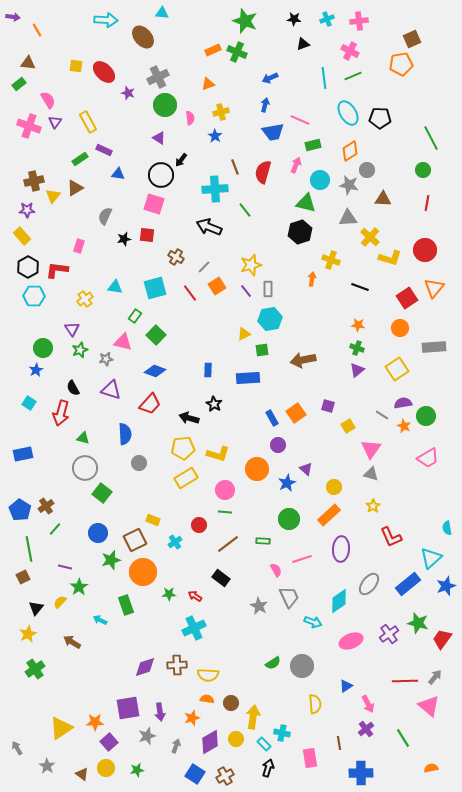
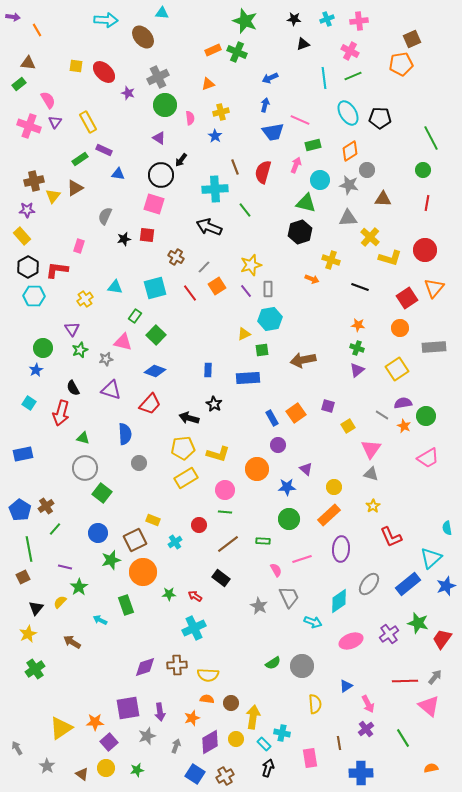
orange arrow at (312, 279): rotated 104 degrees clockwise
blue star at (287, 483): moved 4 px down; rotated 24 degrees clockwise
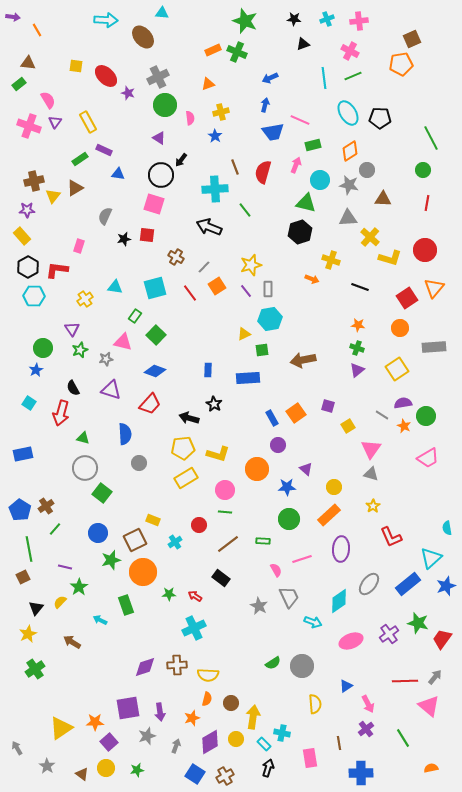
red ellipse at (104, 72): moved 2 px right, 4 px down
orange semicircle at (207, 699): rotated 96 degrees clockwise
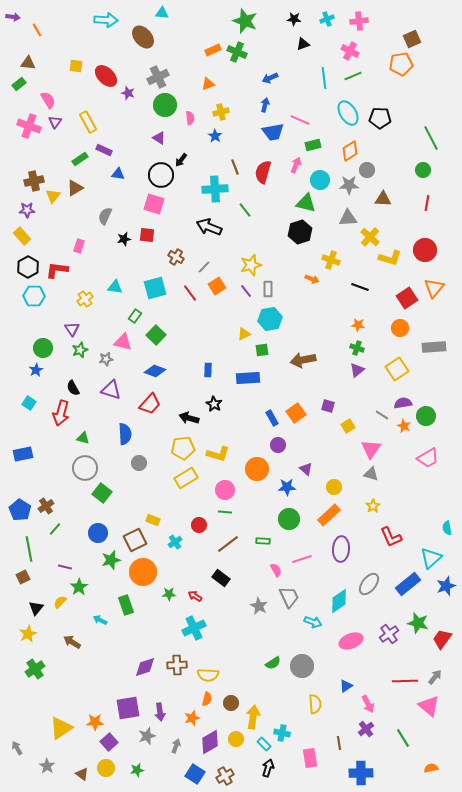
gray star at (349, 185): rotated 12 degrees counterclockwise
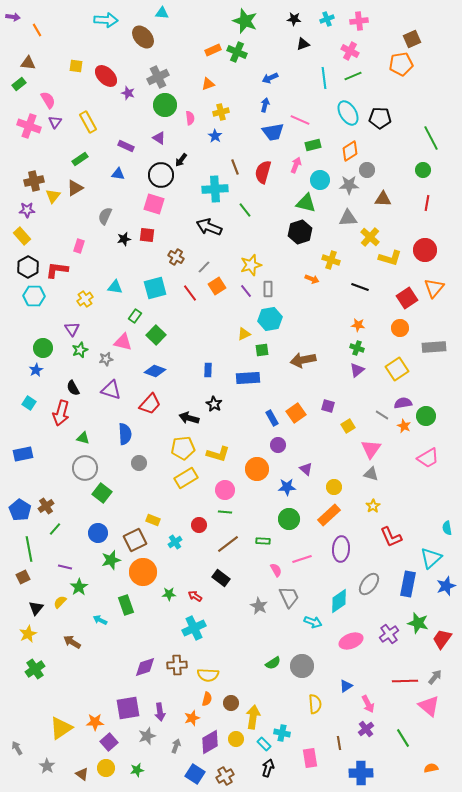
purple rectangle at (104, 150): moved 22 px right, 4 px up
blue rectangle at (408, 584): rotated 40 degrees counterclockwise
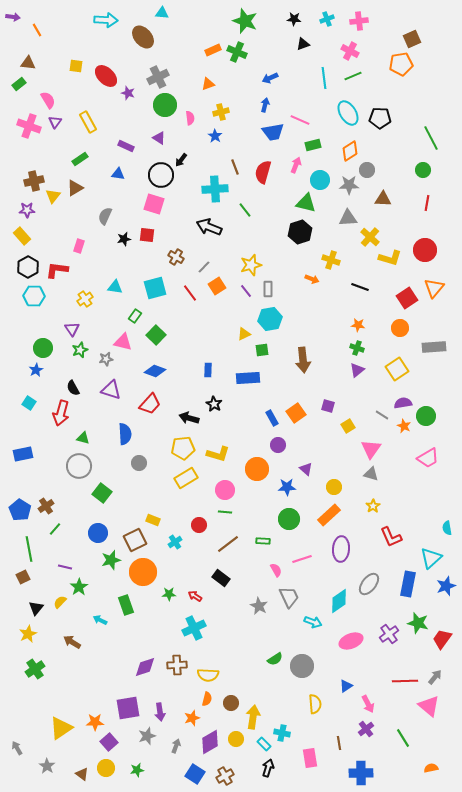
brown arrow at (303, 360): rotated 85 degrees counterclockwise
gray circle at (85, 468): moved 6 px left, 2 px up
green semicircle at (273, 663): moved 2 px right, 4 px up
